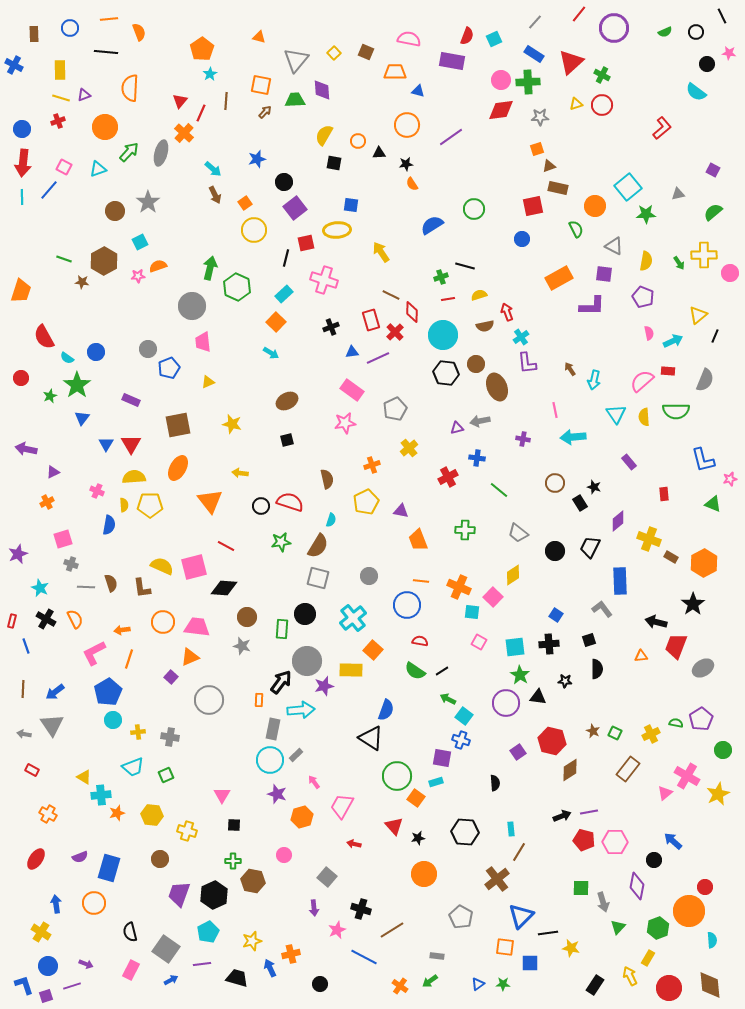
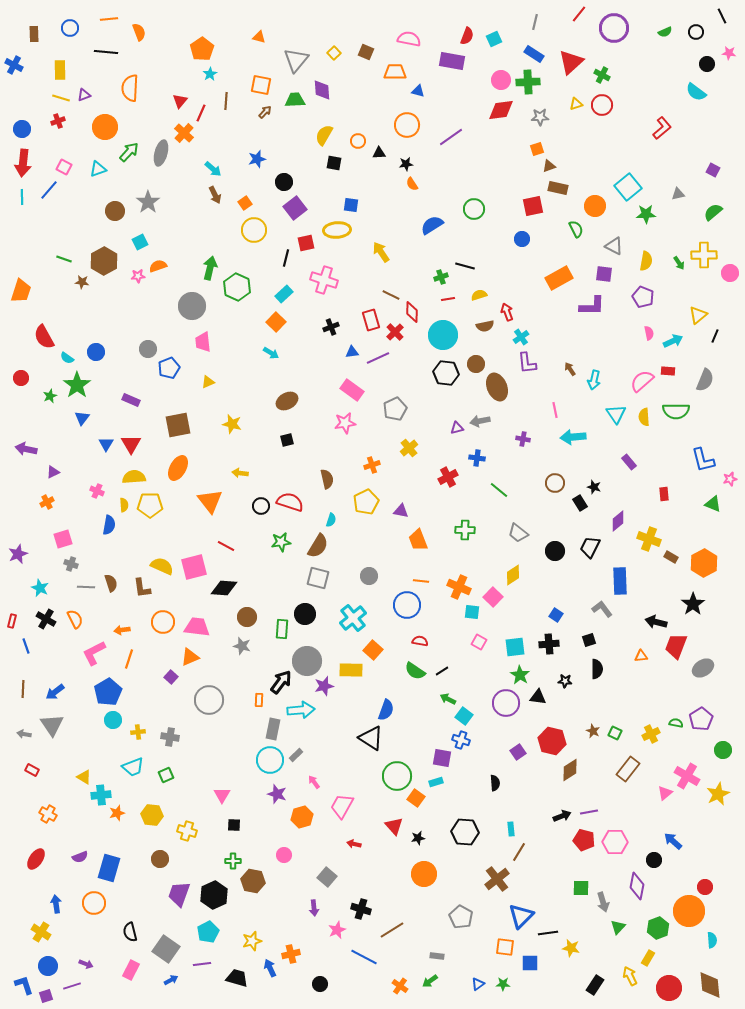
gray line at (535, 22): rotated 28 degrees counterclockwise
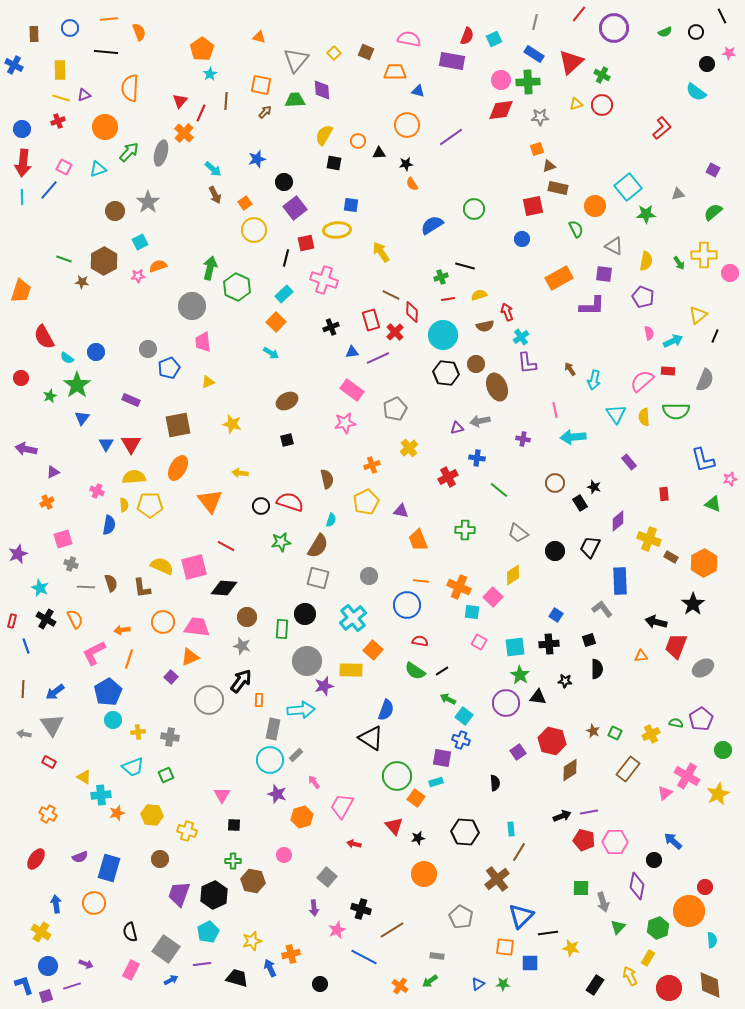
black arrow at (281, 682): moved 40 px left, 1 px up
red rectangle at (32, 770): moved 17 px right, 8 px up
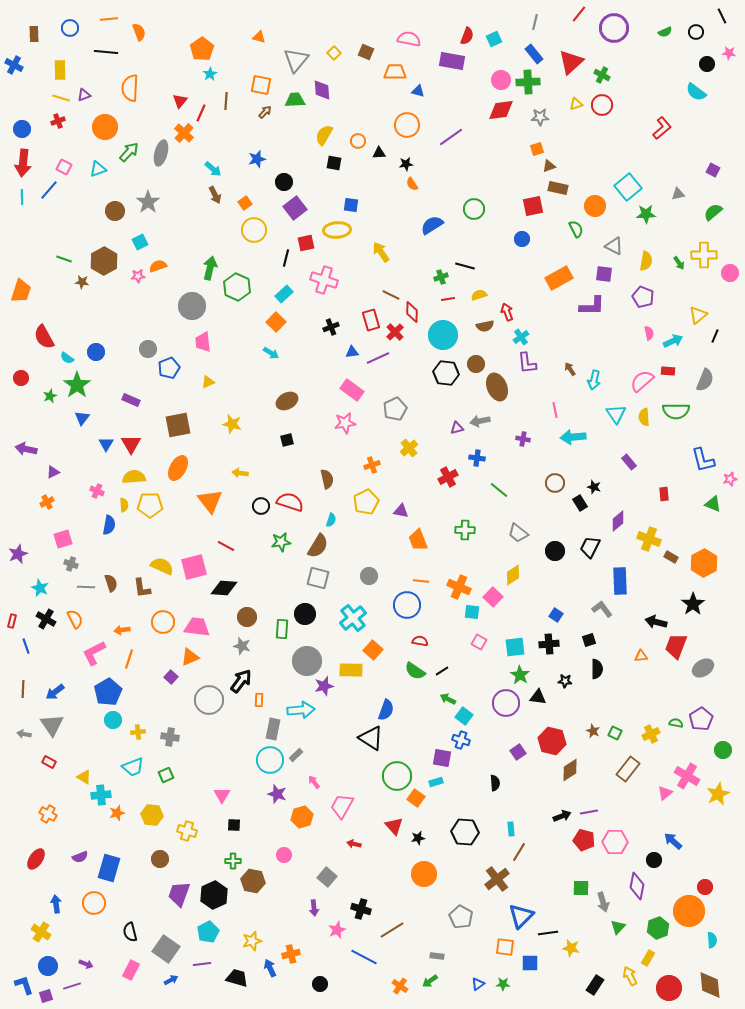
blue rectangle at (534, 54): rotated 18 degrees clockwise
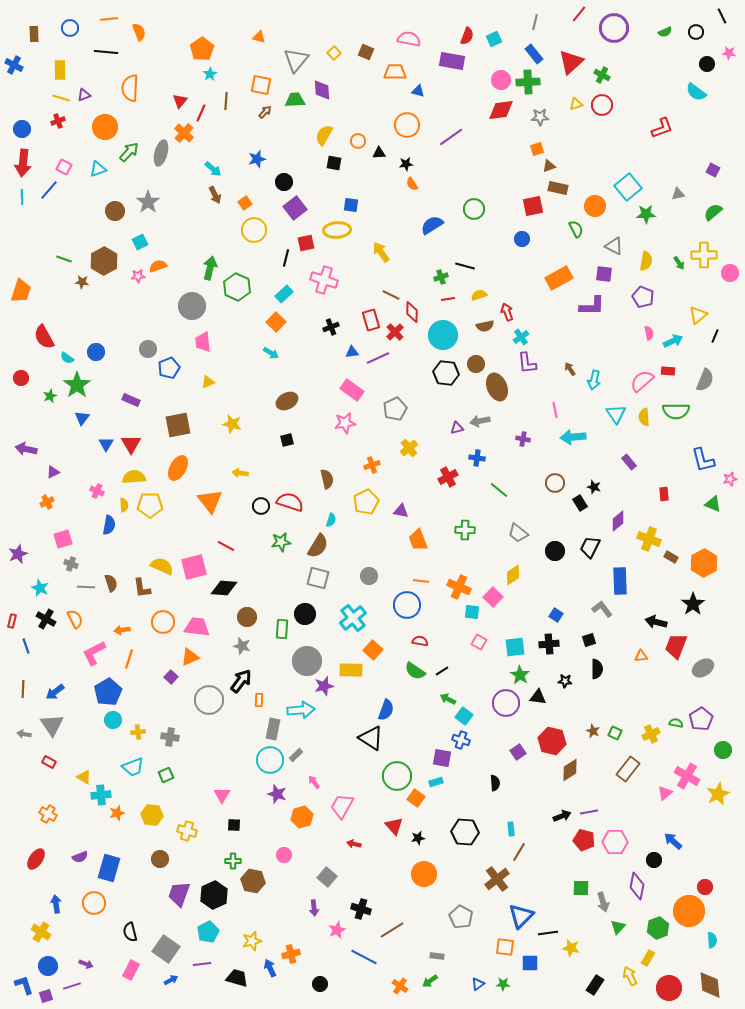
red L-shape at (662, 128): rotated 20 degrees clockwise
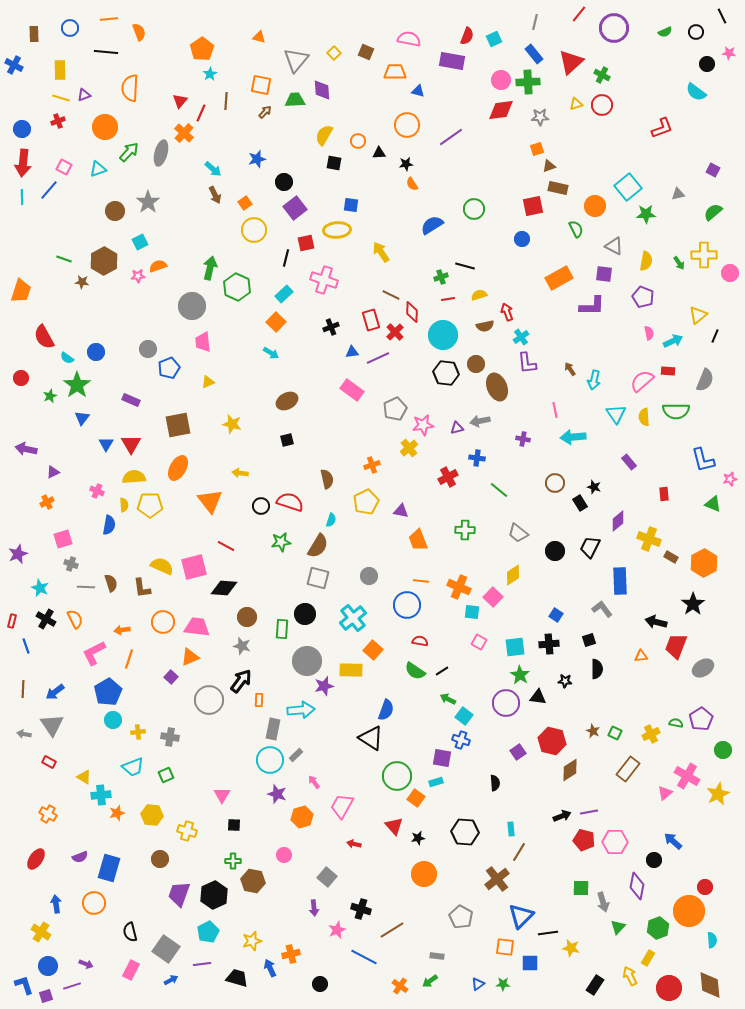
pink star at (345, 423): moved 78 px right, 2 px down
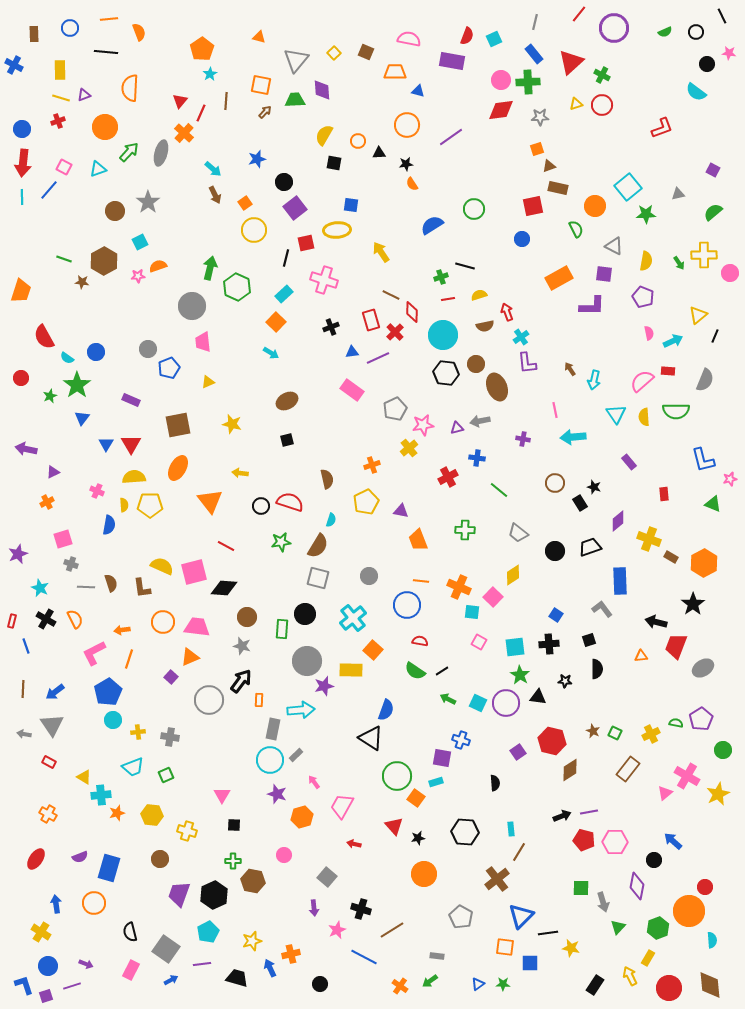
black trapezoid at (590, 547): rotated 45 degrees clockwise
pink square at (194, 567): moved 5 px down
cyan square at (464, 716): moved 14 px right, 13 px up; rotated 12 degrees counterclockwise
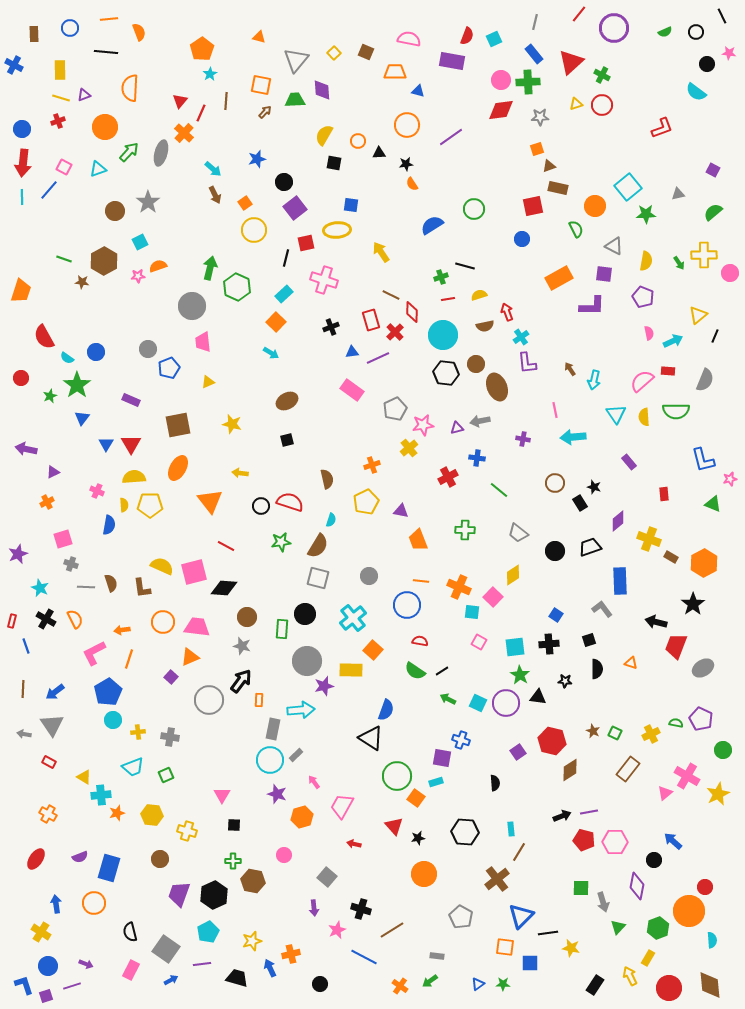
orange triangle at (641, 656): moved 10 px left, 7 px down; rotated 24 degrees clockwise
purple pentagon at (701, 719): rotated 15 degrees counterclockwise
